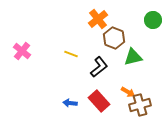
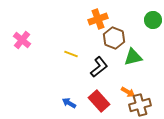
orange cross: rotated 18 degrees clockwise
pink cross: moved 11 px up
blue arrow: moved 1 px left; rotated 24 degrees clockwise
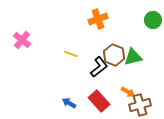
brown hexagon: moved 17 px down
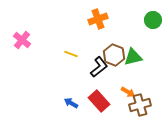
blue arrow: moved 2 px right
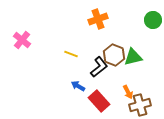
orange arrow: rotated 32 degrees clockwise
blue arrow: moved 7 px right, 17 px up
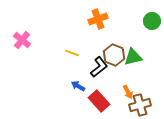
green circle: moved 1 px left, 1 px down
yellow line: moved 1 px right, 1 px up
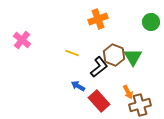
green circle: moved 1 px left, 1 px down
green triangle: rotated 48 degrees counterclockwise
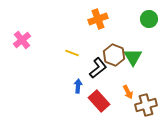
green circle: moved 2 px left, 3 px up
pink cross: rotated 12 degrees clockwise
black L-shape: moved 1 px left, 1 px down
blue arrow: rotated 64 degrees clockwise
brown cross: moved 6 px right
